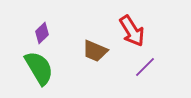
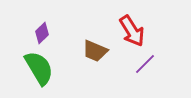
purple line: moved 3 px up
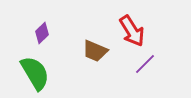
green semicircle: moved 4 px left, 5 px down
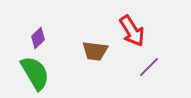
purple diamond: moved 4 px left, 5 px down
brown trapezoid: rotated 16 degrees counterclockwise
purple line: moved 4 px right, 3 px down
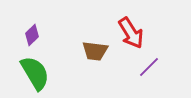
red arrow: moved 1 px left, 2 px down
purple diamond: moved 6 px left, 3 px up
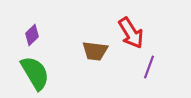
purple line: rotated 25 degrees counterclockwise
